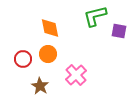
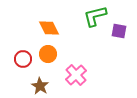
orange diamond: moved 1 px left; rotated 15 degrees counterclockwise
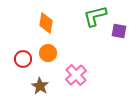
orange diamond: moved 3 px left, 5 px up; rotated 35 degrees clockwise
orange circle: moved 1 px up
